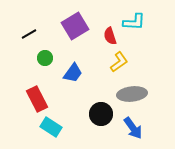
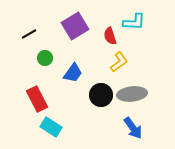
black circle: moved 19 px up
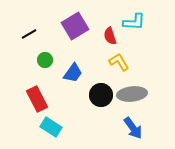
green circle: moved 2 px down
yellow L-shape: rotated 85 degrees counterclockwise
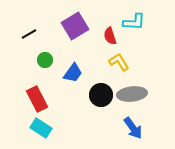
cyan rectangle: moved 10 px left, 1 px down
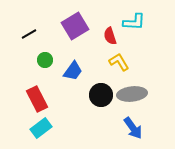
blue trapezoid: moved 2 px up
cyan rectangle: rotated 70 degrees counterclockwise
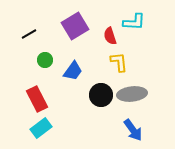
yellow L-shape: rotated 25 degrees clockwise
blue arrow: moved 2 px down
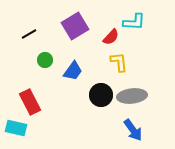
red semicircle: moved 1 px right, 1 px down; rotated 120 degrees counterclockwise
gray ellipse: moved 2 px down
red rectangle: moved 7 px left, 3 px down
cyan rectangle: moved 25 px left; rotated 50 degrees clockwise
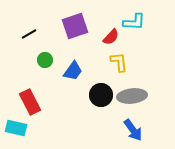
purple square: rotated 12 degrees clockwise
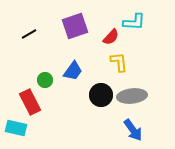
green circle: moved 20 px down
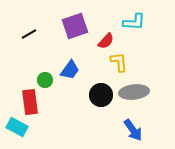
red semicircle: moved 5 px left, 4 px down
blue trapezoid: moved 3 px left, 1 px up
gray ellipse: moved 2 px right, 4 px up
red rectangle: rotated 20 degrees clockwise
cyan rectangle: moved 1 px right, 1 px up; rotated 15 degrees clockwise
